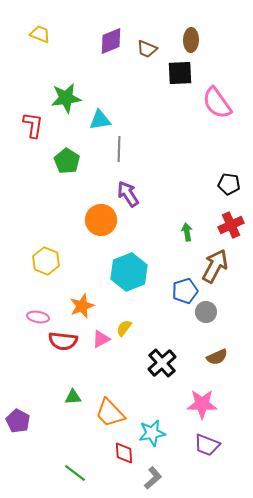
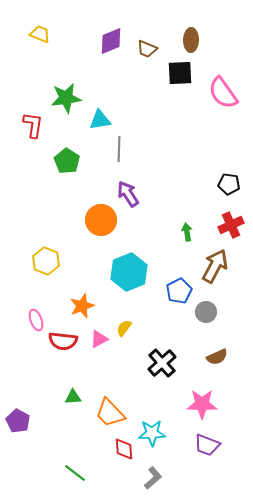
pink semicircle: moved 6 px right, 10 px up
blue pentagon: moved 6 px left; rotated 10 degrees counterclockwise
pink ellipse: moved 2 px left, 3 px down; rotated 60 degrees clockwise
pink triangle: moved 2 px left
cyan star: rotated 8 degrees clockwise
red diamond: moved 4 px up
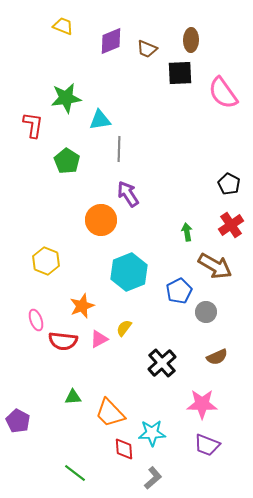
yellow trapezoid: moved 23 px right, 8 px up
black pentagon: rotated 20 degrees clockwise
red cross: rotated 10 degrees counterclockwise
brown arrow: rotated 92 degrees clockwise
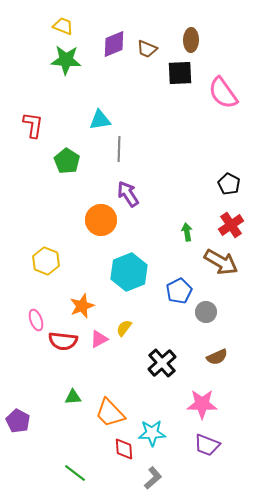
purple diamond: moved 3 px right, 3 px down
green star: moved 38 px up; rotated 12 degrees clockwise
brown arrow: moved 6 px right, 4 px up
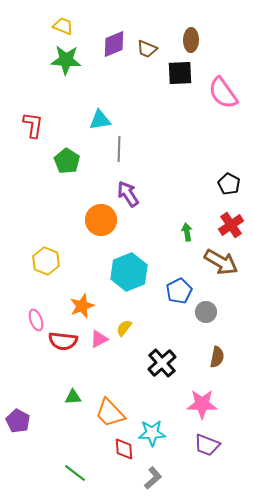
brown semicircle: rotated 55 degrees counterclockwise
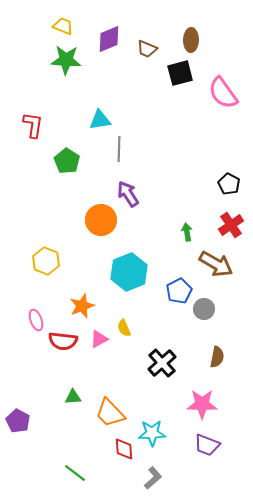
purple diamond: moved 5 px left, 5 px up
black square: rotated 12 degrees counterclockwise
brown arrow: moved 5 px left, 2 px down
gray circle: moved 2 px left, 3 px up
yellow semicircle: rotated 60 degrees counterclockwise
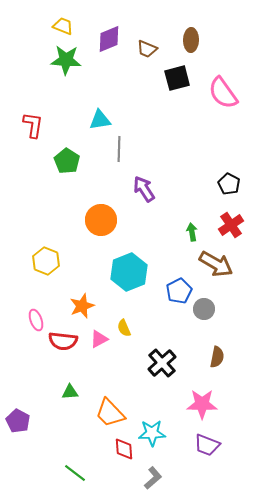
black square: moved 3 px left, 5 px down
purple arrow: moved 16 px right, 5 px up
green arrow: moved 5 px right
green triangle: moved 3 px left, 5 px up
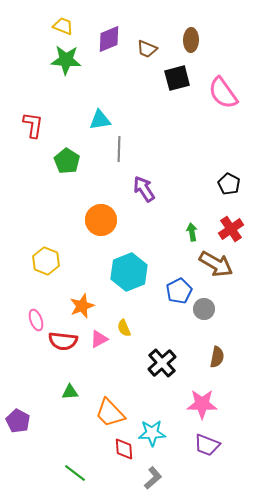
red cross: moved 4 px down
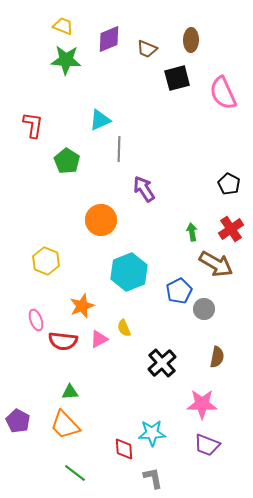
pink semicircle: rotated 12 degrees clockwise
cyan triangle: rotated 15 degrees counterclockwise
orange trapezoid: moved 45 px left, 12 px down
gray L-shape: rotated 60 degrees counterclockwise
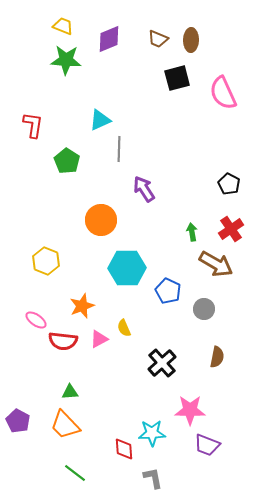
brown trapezoid: moved 11 px right, 10 px up
cyan hexagon: moved 2 px left, 4 px up; rotated 21 degrees clockwise
blue pentagon: moved 11 px left; rotated 20 degrees counterclockwise
pink ellipse: rotated 35 degrees counterclockwise
pink star: moved 12 px left, 6 px down
